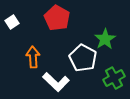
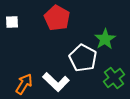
white square: rotated 32 degrees clockwise
orange arrow: moved 9 px left, 27 px down; rotated 35 degrees clockwise
green cross: rotated 10 degrees counterclockwise
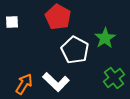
red pentagon: moved 1 px right, 1 px up
green star: moved 1 px up
white pentagon: moved 8 px left, 8 px up
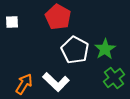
green star: moved 11 px down
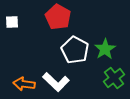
orange arrow: rotated 115 degrees counterclockwise
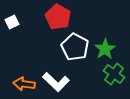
white square: rotated 24 degrees counterclockwise
white pentagon: moved 3 px up
green cross: moved 4 px up; rotated 15 degrees counterclockwise
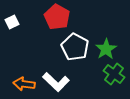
red pentagon: moved 1 px left
green star: moved 1 px right
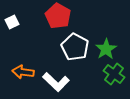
red pentagon: moved 1 px right, 1 px up
orange arrow: moved 1 px left, 12 px up
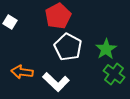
red pentagon: rotated 15 degrees clockwise
white square: moved 2 px left; rotated 32 degrees counterclockwise
white pentagon: moved 7 px left
orange arrow: moved 1 px left
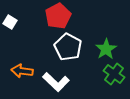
orange arrow: moved 1 px up
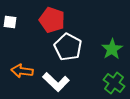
red pentagon: moved 6 px left, 4 px down; rotated 25 degrees counterclockwise
white square: rotated 24 degrees counterclockwise
green star: moved 6 px right
green cross: moved 9 px down
